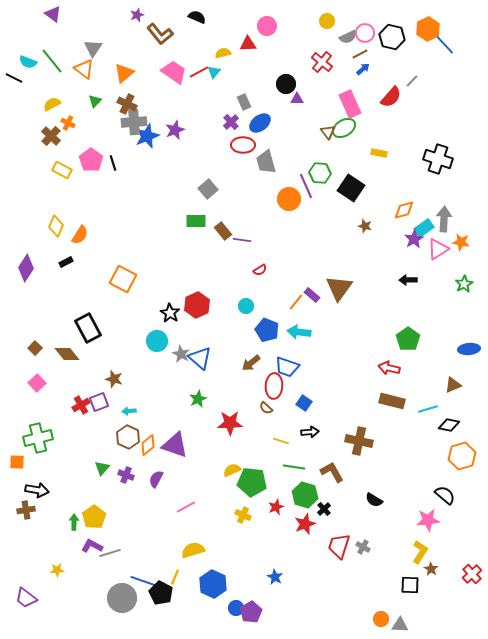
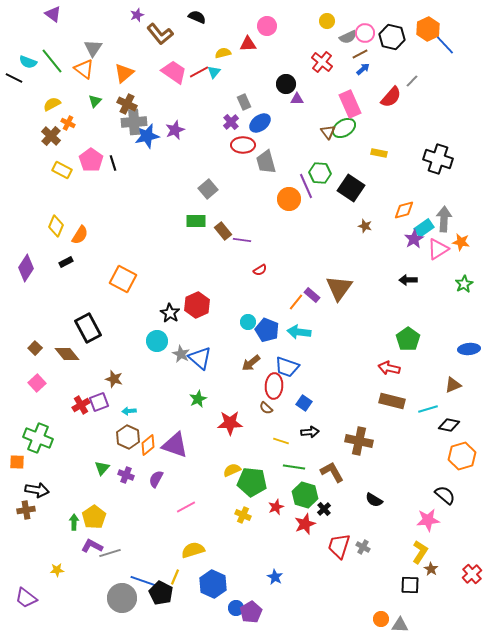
blue star at (147, 136): rotated 10 degrees clockwise
cyan circle at (246, 306): moved 2 px right, 16 px down
green cross at (38, 438): rotated 36 degrees clockwise
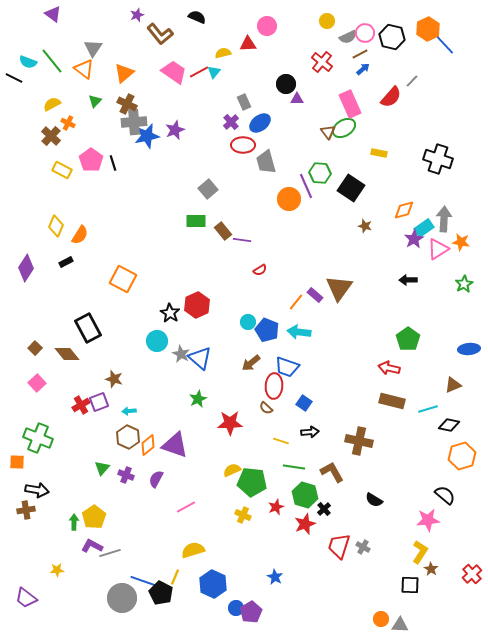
purple rectangle at (312, 295): moved 3 px right
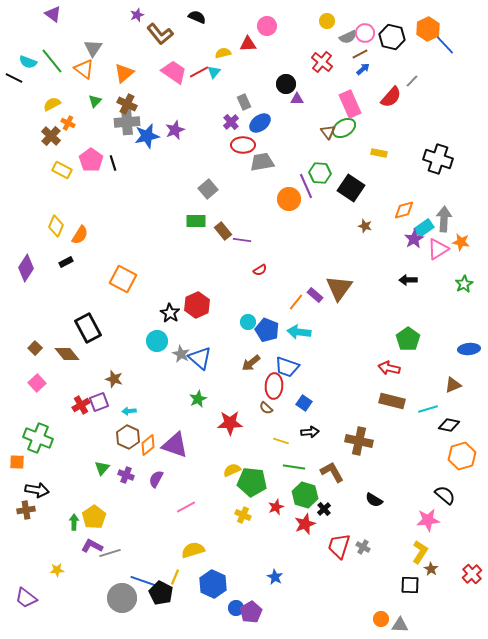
gray cross at (134, 122): moved 7 px left
gray trapezoid at (266, 162): moved 4 px left; rotated 95 degrees clockwise
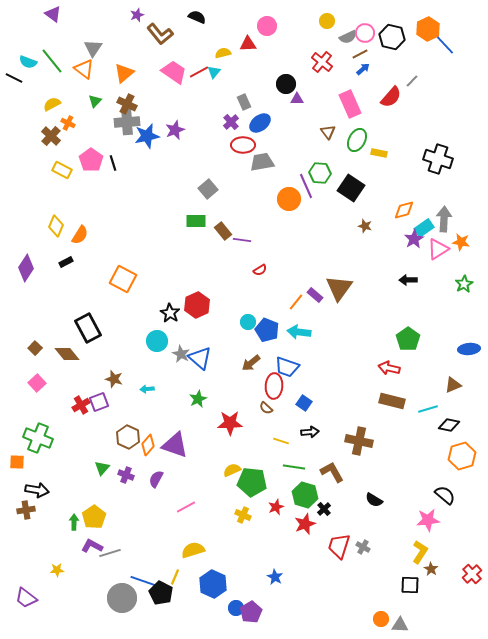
green ellipse at (344, 128): moved 13 px right, 12 px down; rotated 30 degrees counterclockwise
cyan arrow at (129, 411): moved 18 px right, 22 px up
orange diamond at (148, 445): rotated 10 degrees counterclockwise
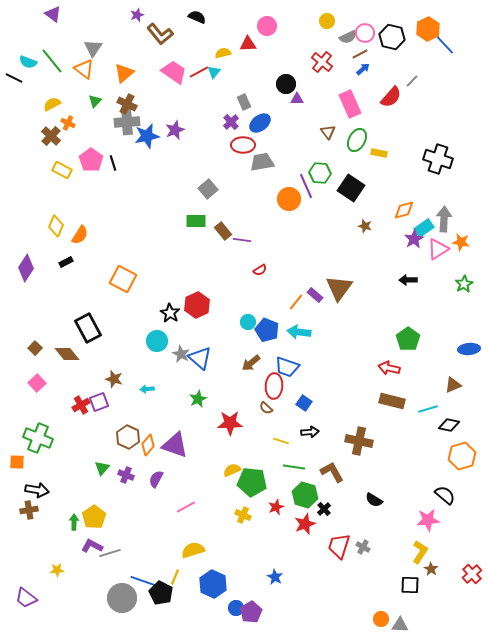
brown cross at (26, 510): moved 3 px right
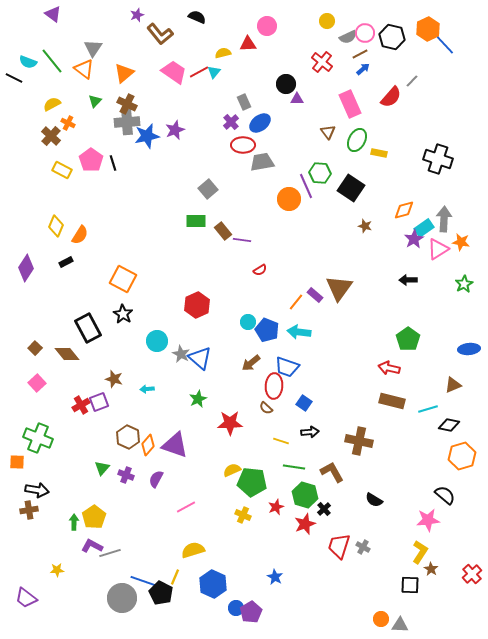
black star at (170, 313): moved 47 px left, 1 px down
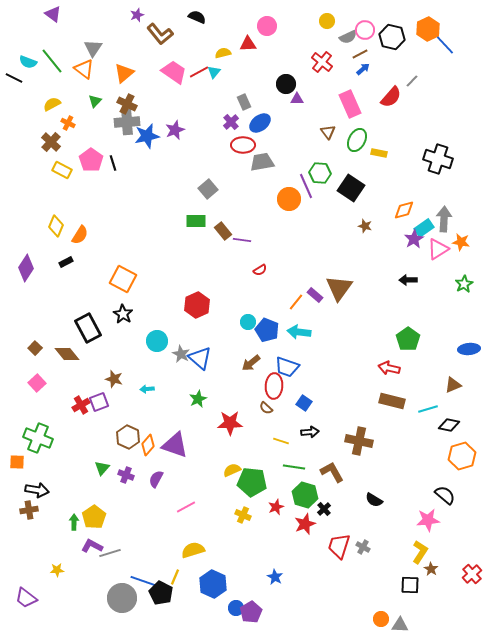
pink circle at (365, 33): moved 3 px up
brown cross at (51, 136): moved 6 px down
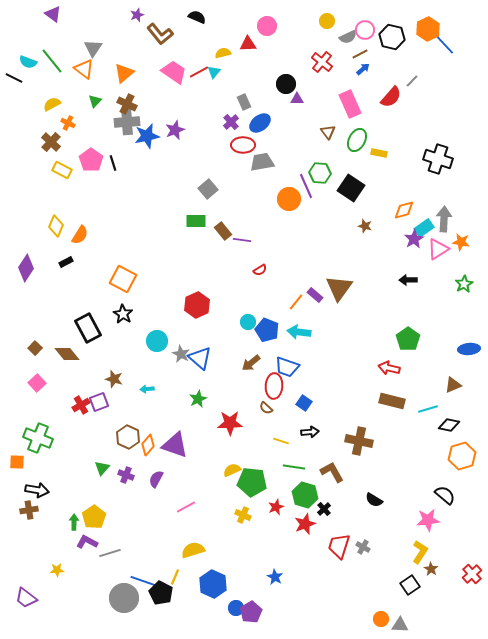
purple L-shape at (92, 546): moved 5 px left, 4 px up
black square at (410, 585): rotated 36 degrees counterclockwise
gray circle at (122, 598): moved 2 px right
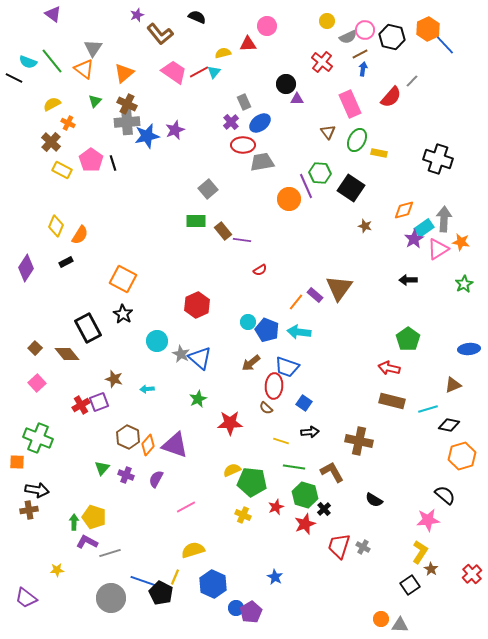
blue arrow at (363, 69): rotated 40 degrees counterclockwise
yellow pentagon at (94, 517): rotated 20 degrees counterclockwise
gray circle at (124, 598): moved 13 px left
